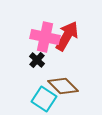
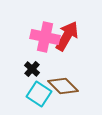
black cross: moved 5 px left, 9 px down
cyan square: moved 5 px left, 5 px up
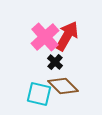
pink cross: rotated 36 degrees clockwise
black cross: moved 23 px right, 7 px up
cyan square: rotated 20 degrees counterclockwise
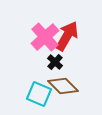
cyan square: rotated 10 degrees clockwise
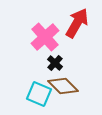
red arrow: moved 10 px right, 13 px up
black cross: moved 1 px down
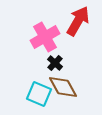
red arrow: moved 1 px right, 2 px up
pink cross: rotated 12 degrees clockwise
brown diamond: moved 1 px down; rotated 16 degrees clockwise
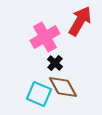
red arrow: moved 2 px right
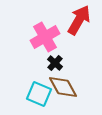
red arrow: moved 1 px left, 1 px up
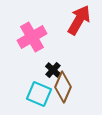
pink cross: moved 13 px left
black cross: moved 2 px left, 7 px down
brown diamond: rotated 52 degrees clockwise
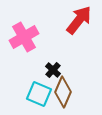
red arrow: rotated 8 degrees clockwise
pink cross: moved 8 px left
brown diamond: moved 5 px down
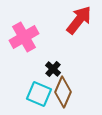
black cross: moved 1 px up
